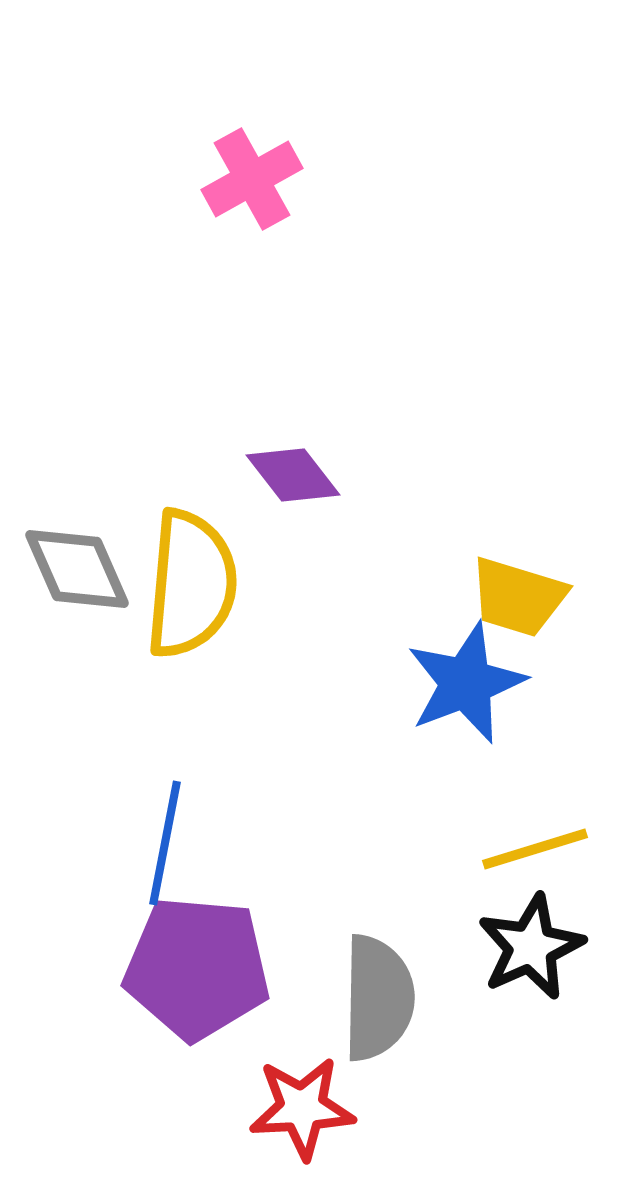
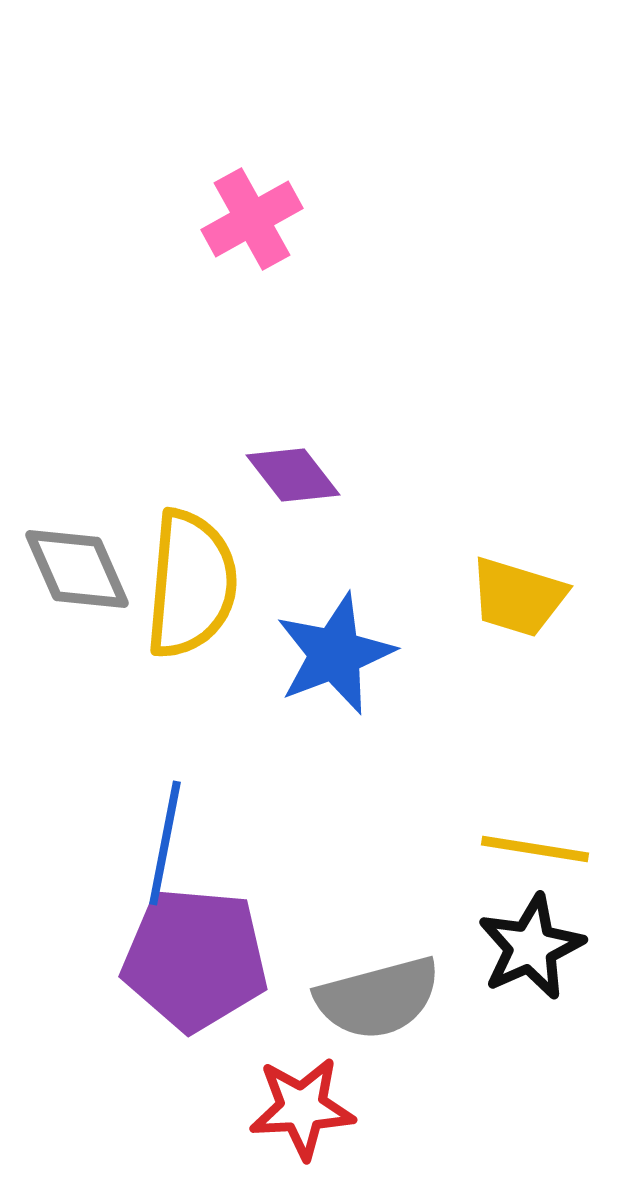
pink cross: moved 40 px down
blue star: moved 131 px left, 29 px up
yellow line: rotated 26 degrees clockwise
purple pentagon: moved 2 px left, 9 px up
gray semicircle: rotated 74 degrees clockwise
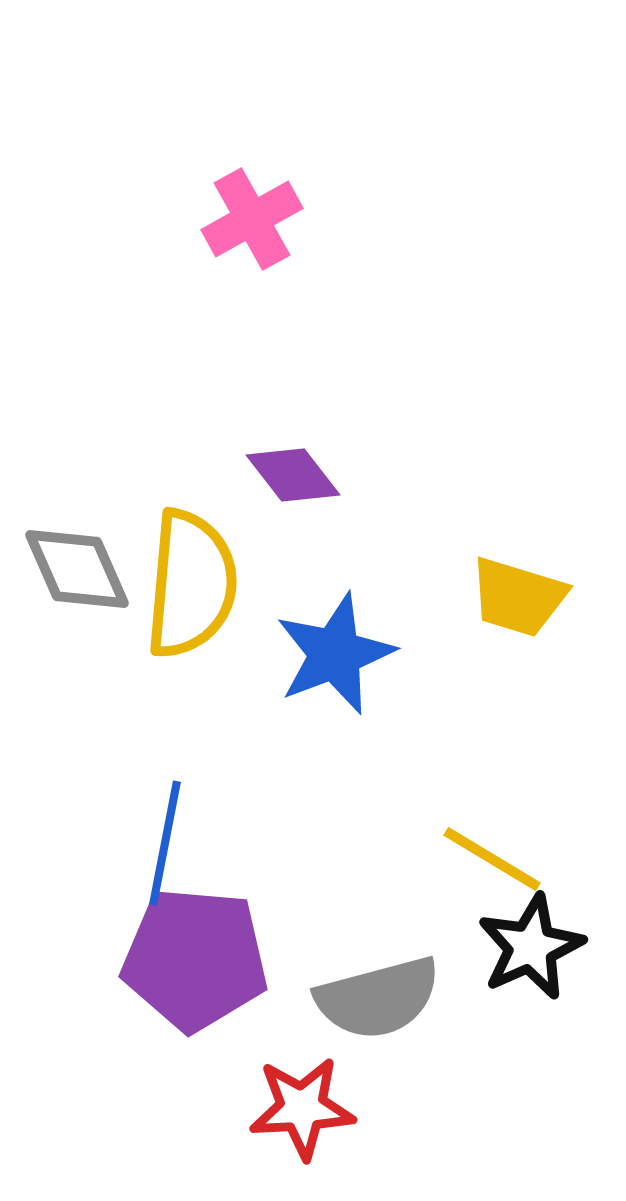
yellow line: moved 43 px left, 10 px down; rotated 22 degrees clockwise
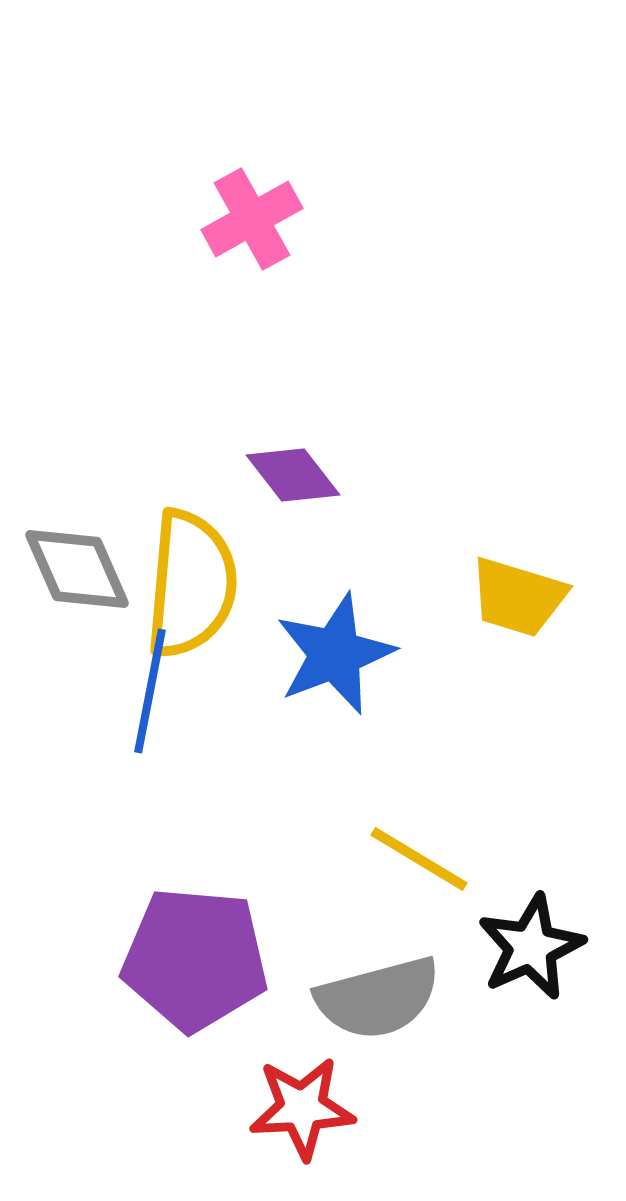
blue line: moved 15 px left, 152 px up
yellow line: moved 73 px left
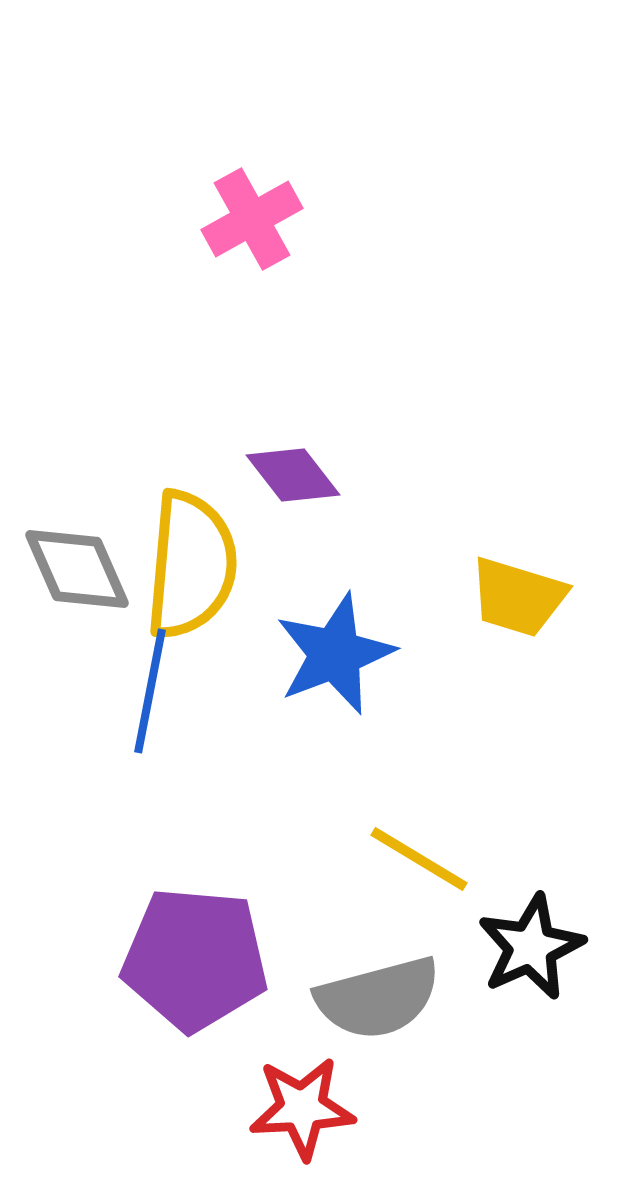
yellow semicircle: moved 19 px up
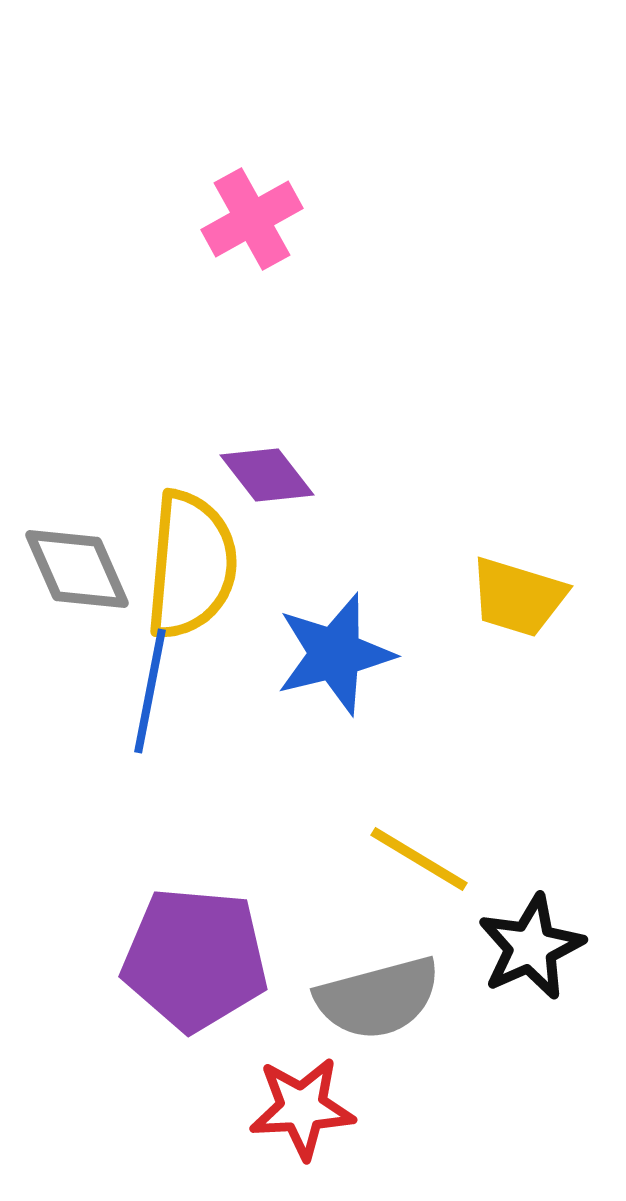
purple diamond: moved 26 px left
blue star: rotated 7 degrees clockwise
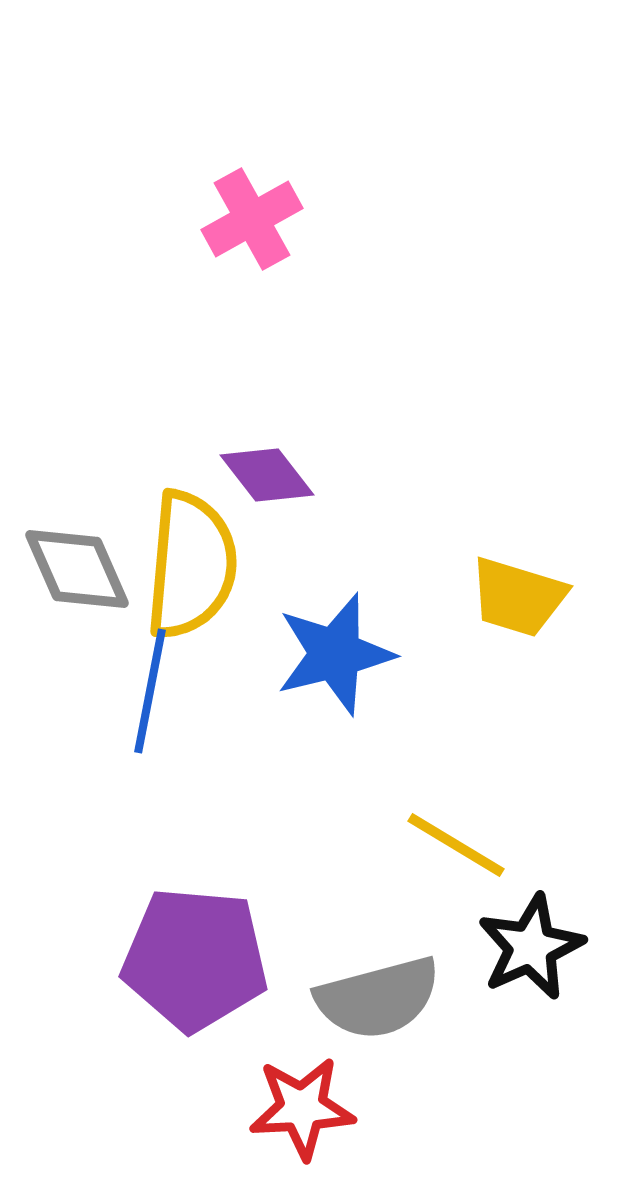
yellow line: moved 37 px right, 14 px up
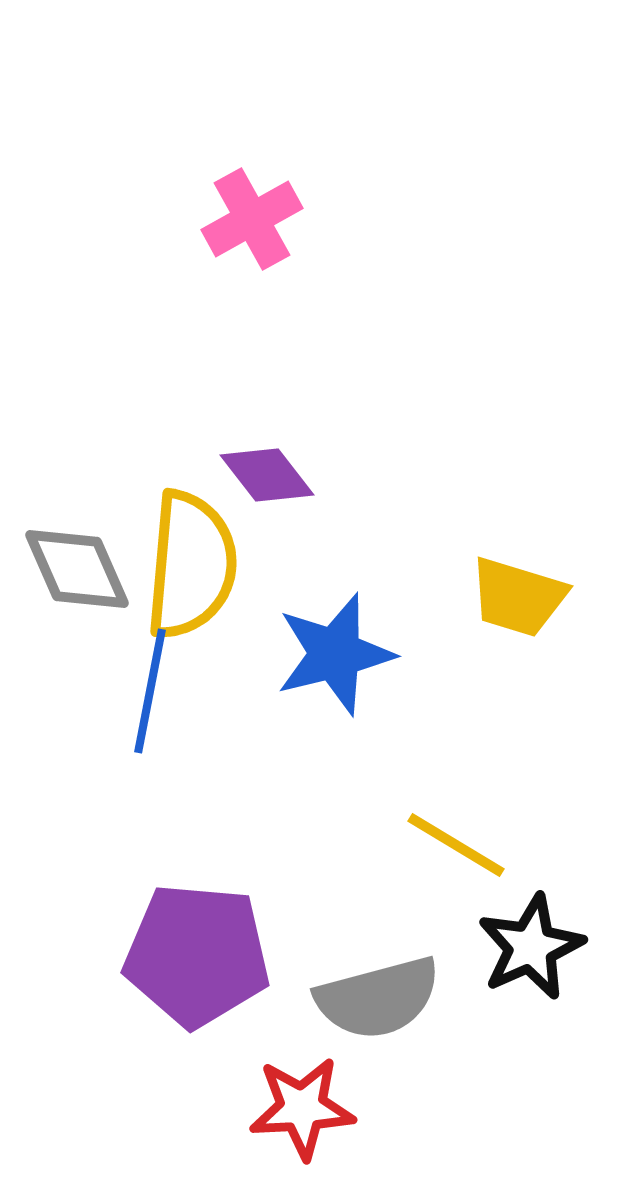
purple pentagon: moved 2 px right, 4 px up
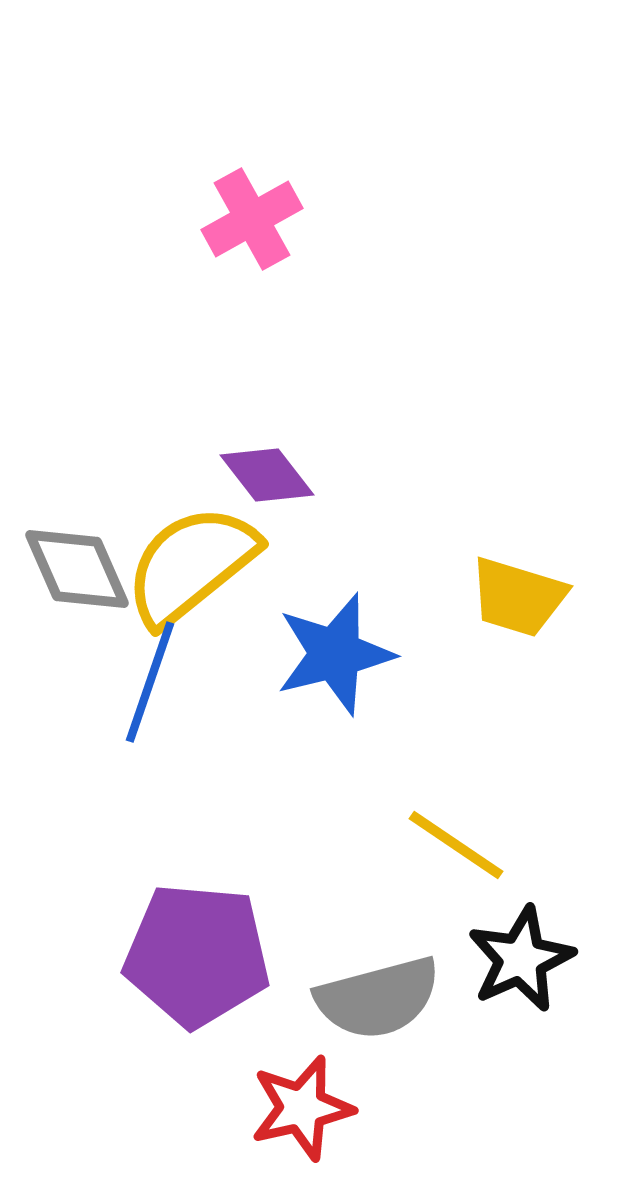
yellow semicircle: rotated 134 degrees counterclockwise
blue line: moved 9 px up; rotated 8 degrees clockwise
yellow line: rotated 3 degrees clockwise
black star: moved 10 px left, 12 px down
red star: rotated 10 degrees counterclockwise
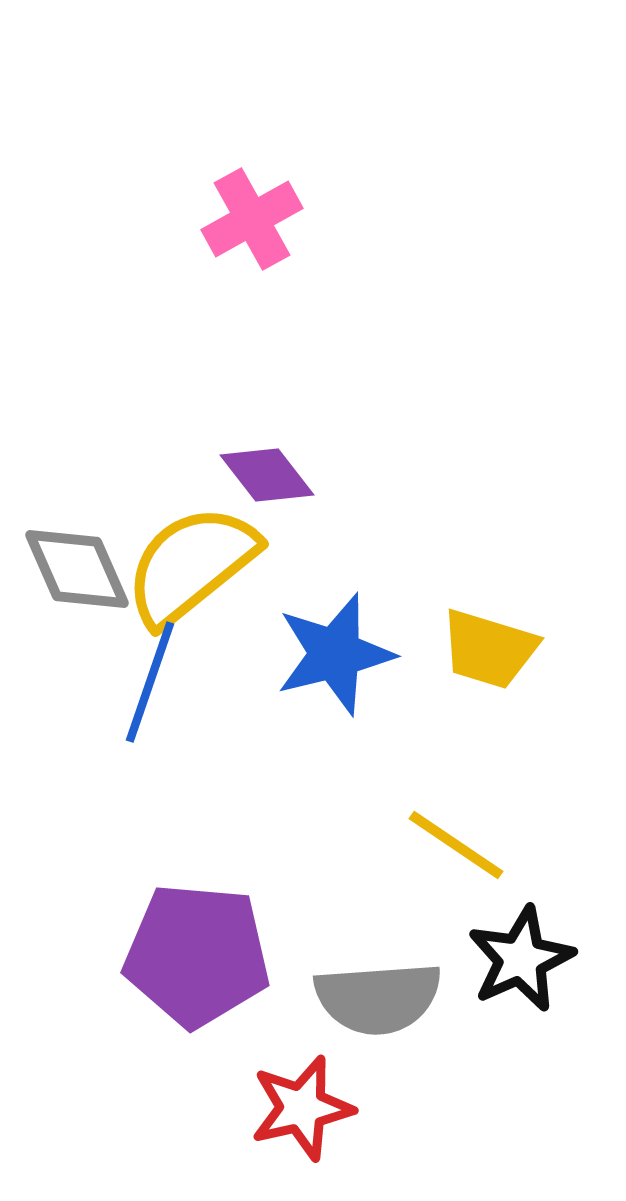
yellow trapezoid: moved 29 px left, 52 px down
gray semicircle: rotated 11 degrees clockwise
